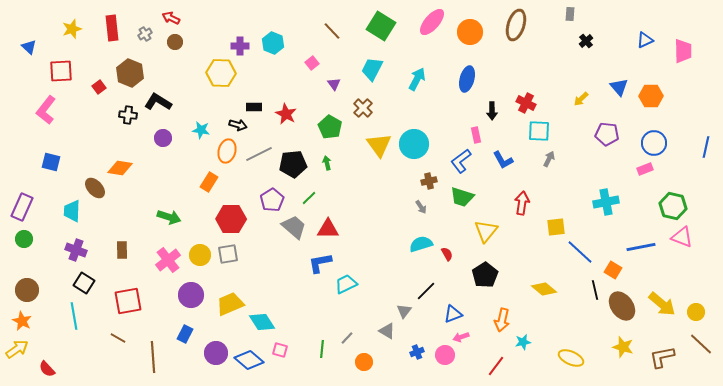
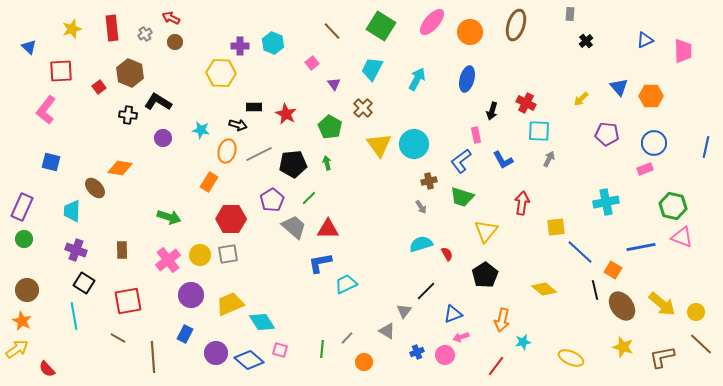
black arrow at (492, 111): rotated 18 degrees clockwise
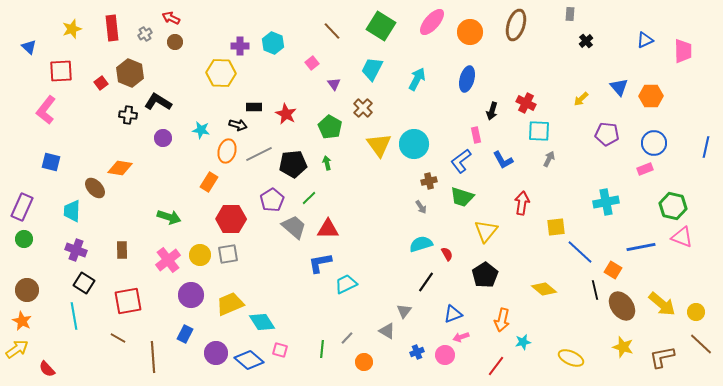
red square at (99, 87): moved 2 px right, 4 px up
black line at (426, 291): moved 9 px up; rotated 10 degrees counterclockwise
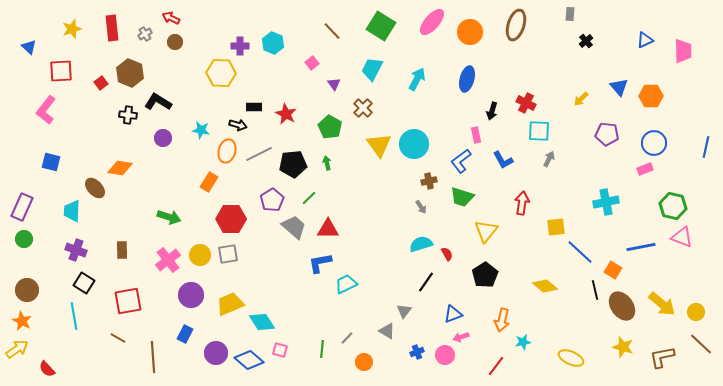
yellow diamond at (544, 289): moved 1 px right, 3 px up
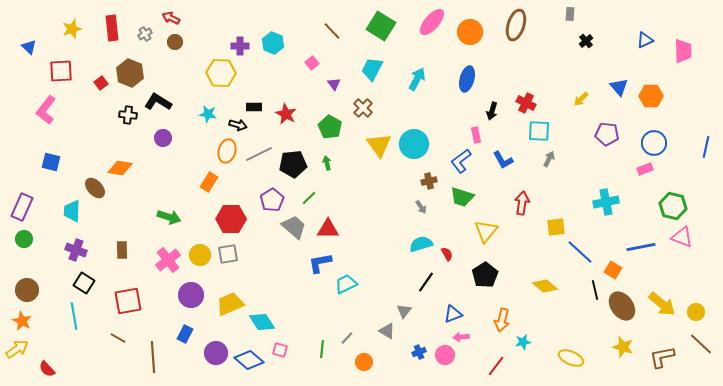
cyan star at (201, 130): moved 7 px right, 16 px up
pink arrow at (461, 337): rotated 14 degrees clockwise
blue cross at (417, 352): moved 2 px right
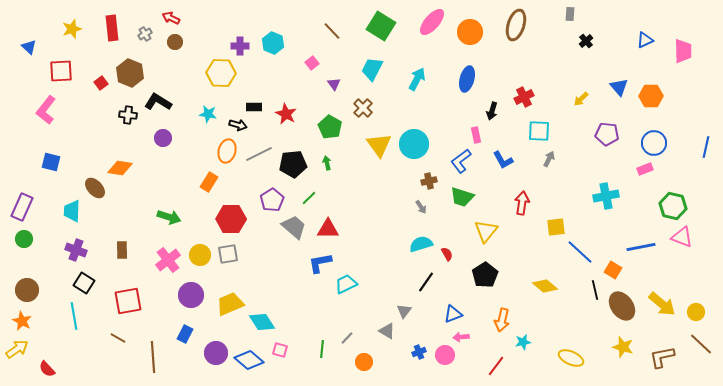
red cross at (526, 103): moved 2 px left, 6 px up; rotated 36 degrees clockwise
cyan cross at (606, 202): moved 6 px up
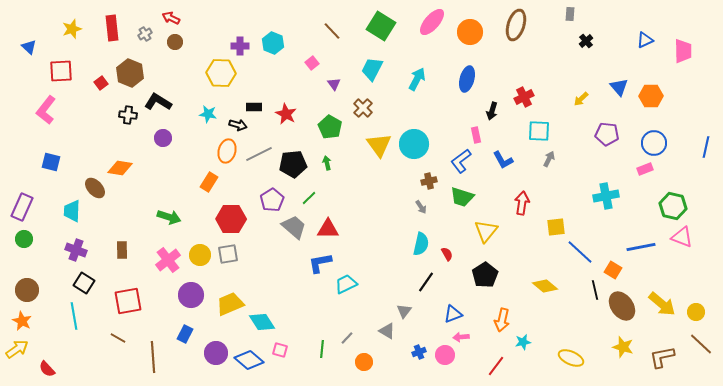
cyan semicircle at (421, 244): rotated 120 degrees clockwise
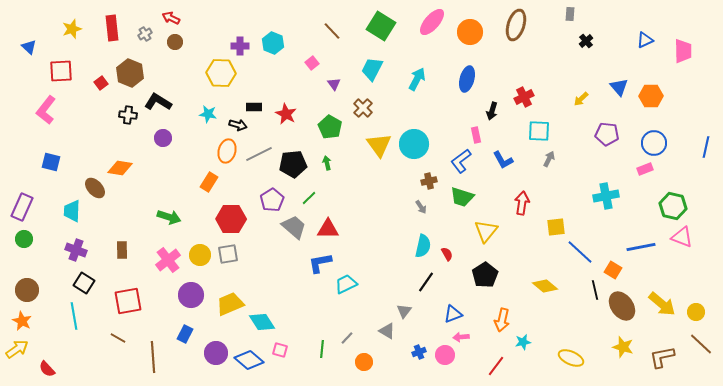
cyan semicircle at (421, 244): moved 2 px right, 2 px down
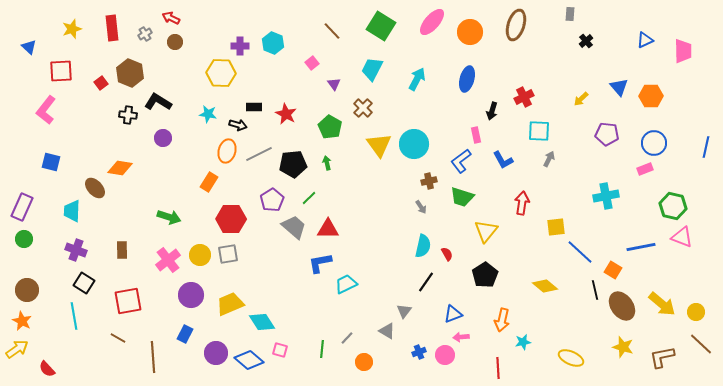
red line at (496, 366): moved 2 px right, 2 px down; rotated 40 degrees counterclockwise
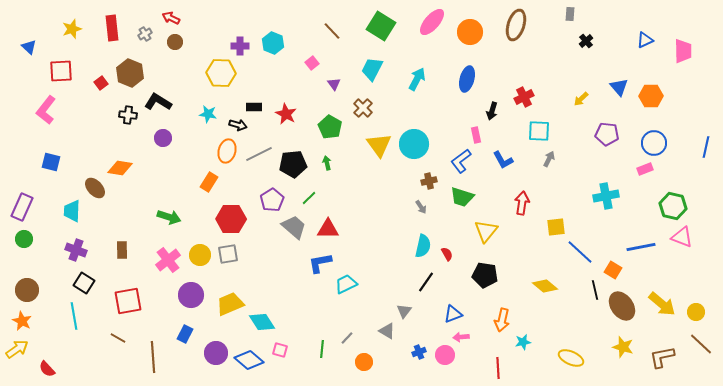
black pentagon at (485, 275): rotated 30 degrees counterclockwise
